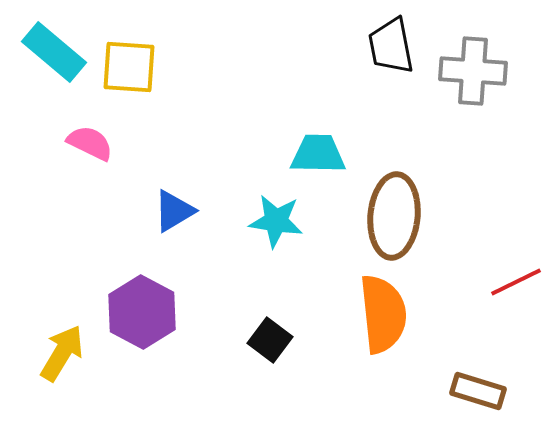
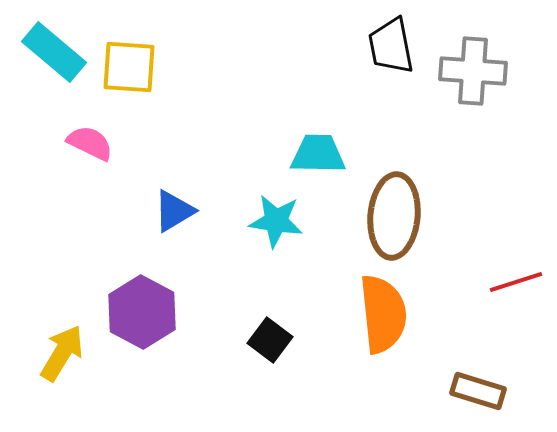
red line: rotated 8 degrees clockwise
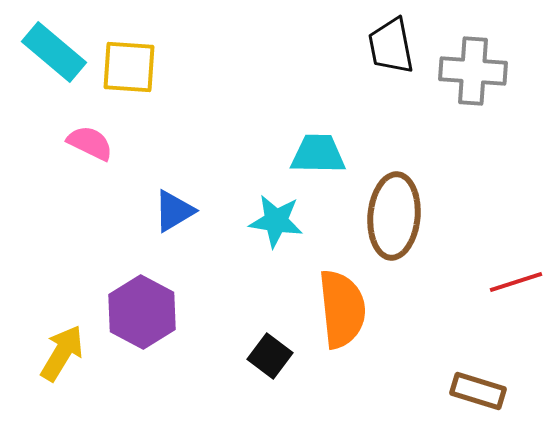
orange semicircle: moved 41 px left, 5 px up
black square: moved 16 px down
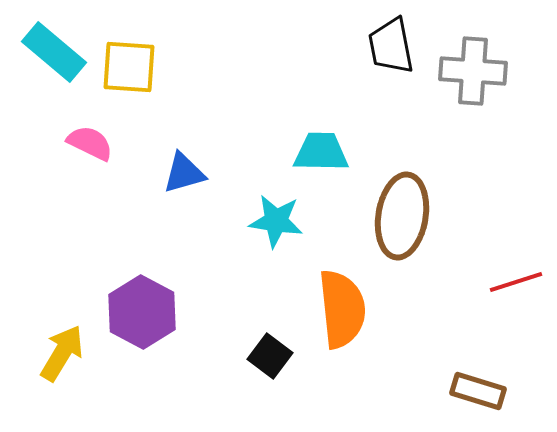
cyan trapezoid: moved 3 px right, 2 px up
blue triangle: moved 10 px right, 38 px up; rotated 15 degrees clockwise
brown ellipse: moved 8 px right; rotated 4 degrees clockwise
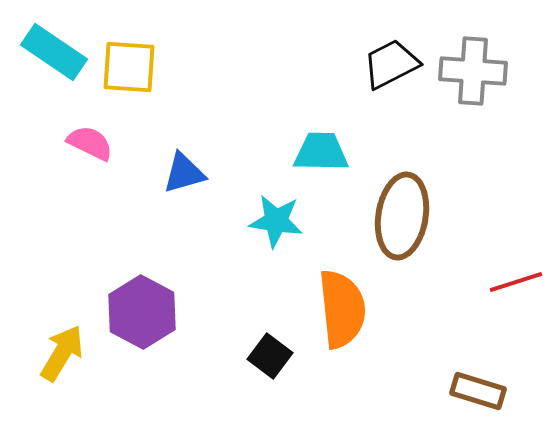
black trapezoid: moved 18 px down; rotated 74 degrees clockwise
cyan rectangle: rotated 6 degrees counterclockwise
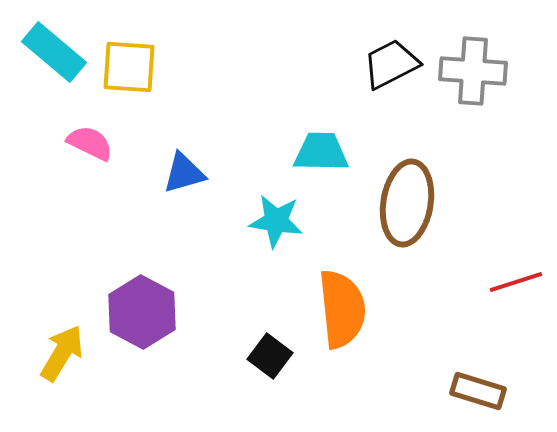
cyan rectangle: rotated 6 degrees clockwise
brown ellipse: moved 5 px right, 13 px up
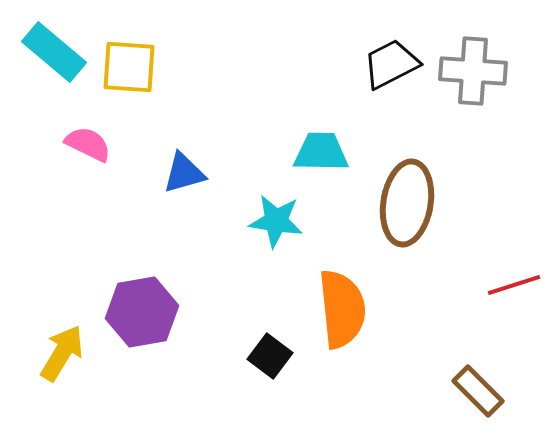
pink semicircle: moved 2 px left, 1 px down
red line: moved 2 px left, 3 px down
purple hexagon: rotated 22 degrees clockwise
brown rectangle: rotated 28 degrees clockwise
